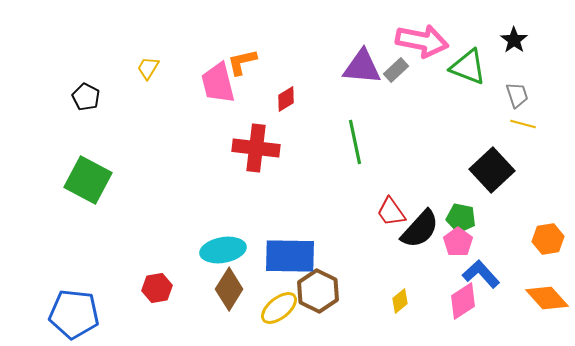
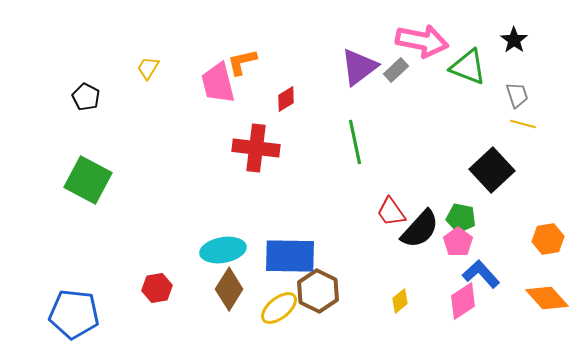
purple triangle: moved 3 px left; rotated 42 degrees counterclockwise
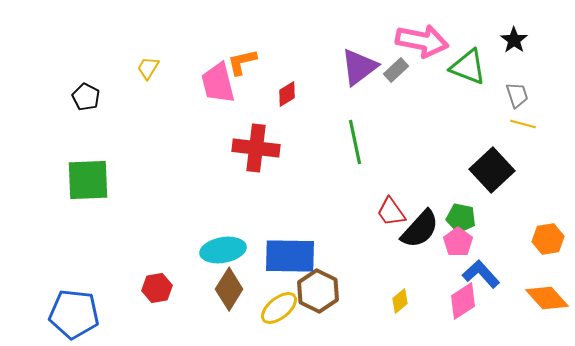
red diamond: moved 1 px right, 5 px up
green square: rotated 30 degrees counterclockwise
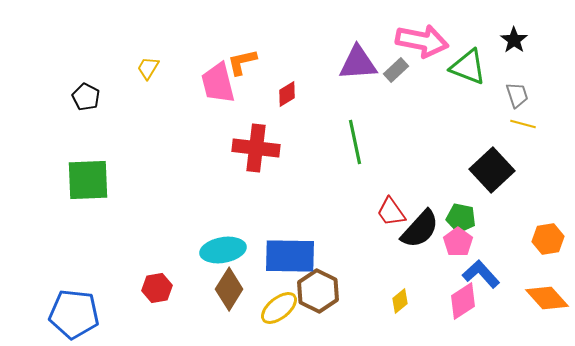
purple triangle: moved 1 px left, 4 px up; rotated 33 degrees clockwise
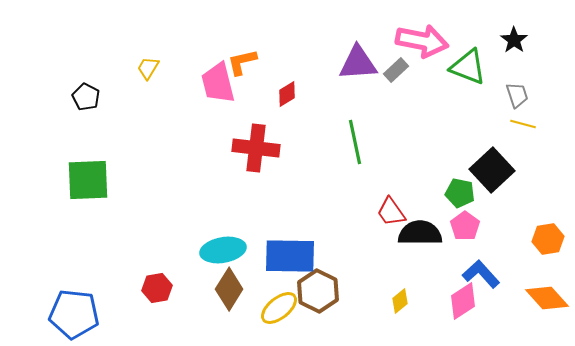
green pentagon: moved 1 px left, 25 px up
black semicircle: moved 4 px down; rotated 132 degrees counterclockwise
pink pentagon: moved 7 px right, 16 px up
